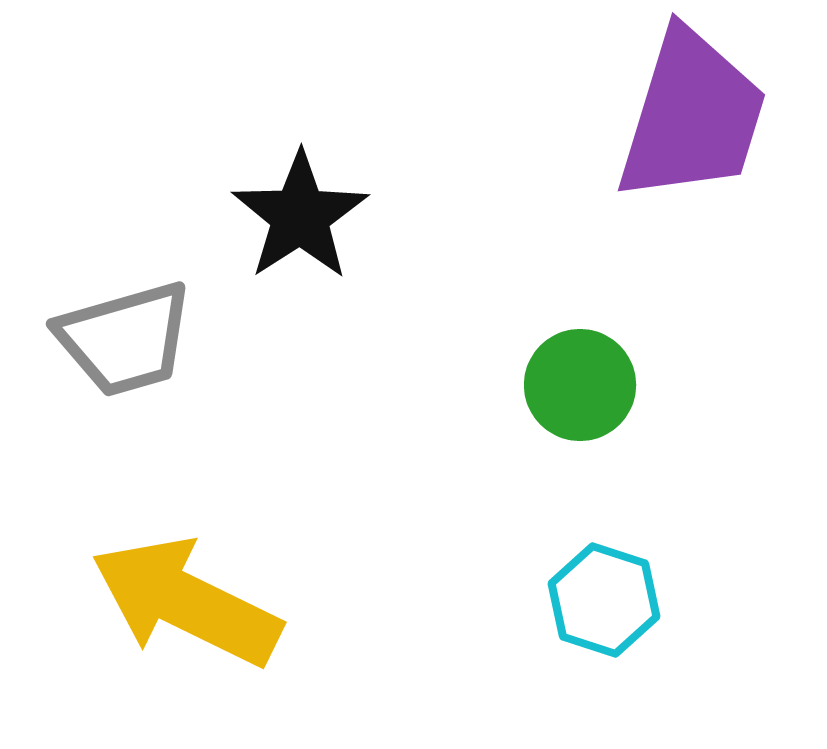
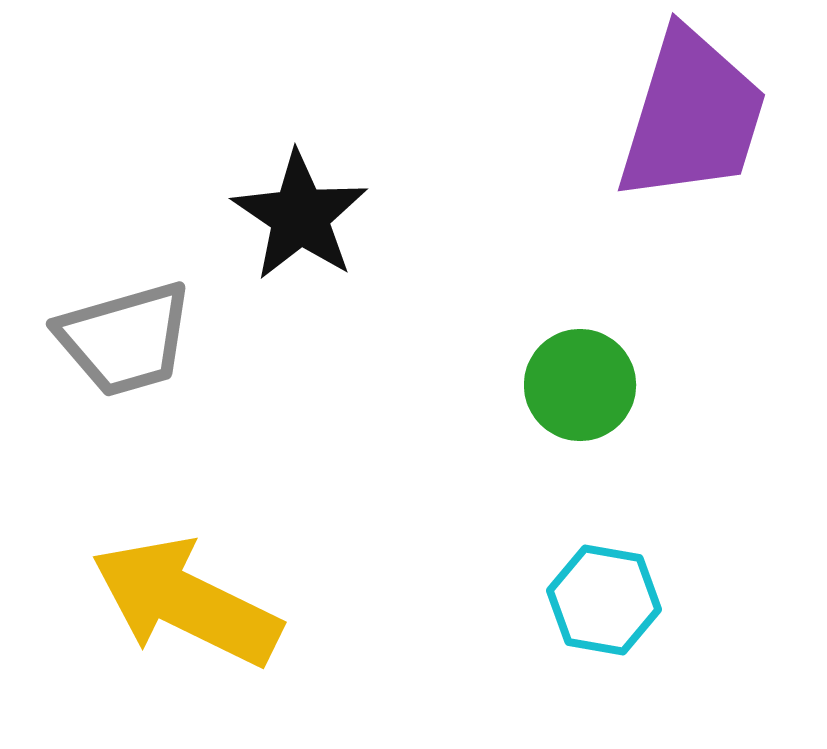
black star: rotated 5 degrees counterclockwise
cyan hexagon: rotated 8 degrees counterclockwise
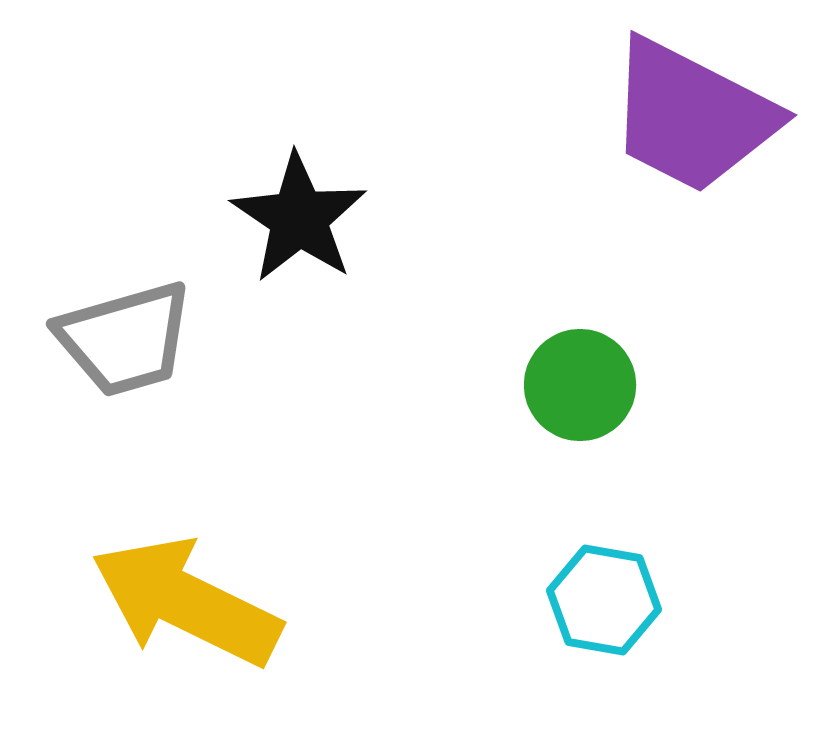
purple trapezoid: rotated 100 degrees clockwise
black star: moved 1 px left, 2 px down
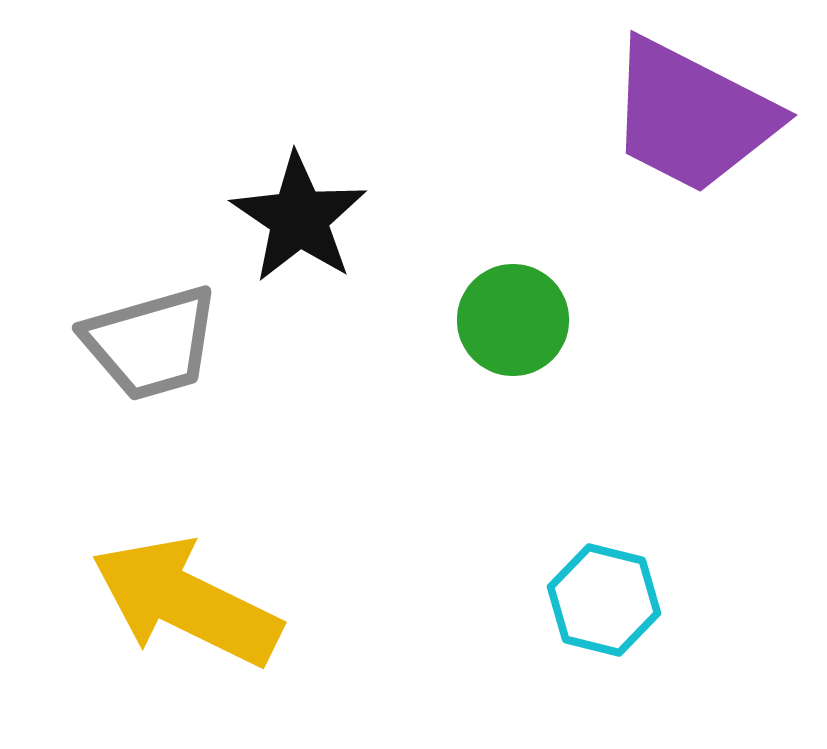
gray trapezoid: moved 26 px right, 4 px down
green circle: moved 67 px left, 65 px up
cyan hexagon: rotated 4 degrees clockwise
